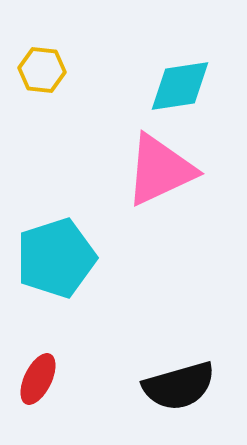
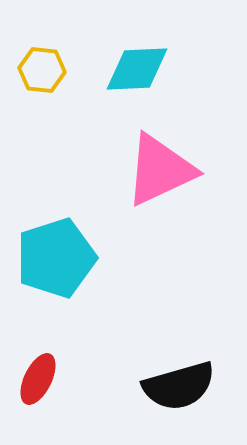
cyan diamond: moved 43 px left, 17 px up; rotated 6 degrees clockwise
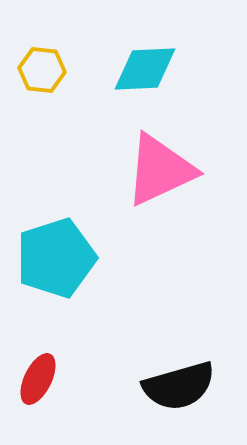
cyan diamond: moved 8 px right
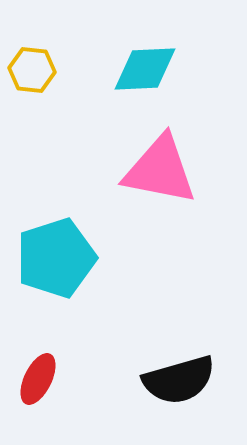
yellow hexagon: moved 10 px left
pink triangle: rotated 36 degrees clockwise
black semicircle: moved 6 px up
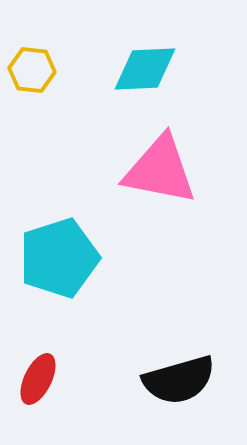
cyan pentagon: moved 3 px right
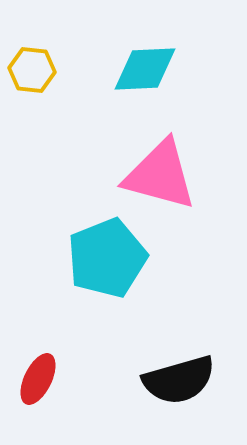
pink triangle: moved 5 px down; rotated 4 degrees clockwise
cyan pentagon: moved 48 px right; rotated 4 degrees counterclockwise
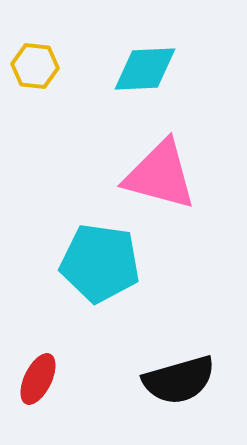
yellow hexagon: moved 3 px right, 4 px up
cyan pentagon: moved 7 px left, 5 px down; rotated 30 degrees clockwise
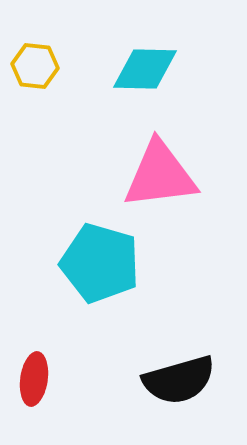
cyan diamond: rotated 4 degrees clockwise
pink triangle: rotated 22 degrees counterclockwise
cyan pentagon: rotated 8 degrees clockwise
red ellipse: moved 4 px left; rotated 18 degrees counterclockwise
